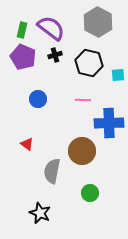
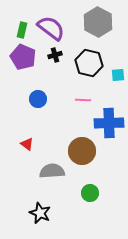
gray semicircle: rotated 75 degrees clockwise
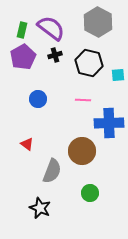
purple pentagon: rotated 20 degrees clockwise
gray semicircle: rotated 115 degrees clockwise
black star: moved 5 px up
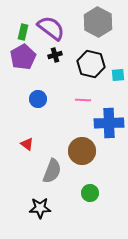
green rectangle: moved 1 px right, 2 px down
black hexagon: moved 2 px right, 1 px down
black star: rotated 25 degrees counterclockwise
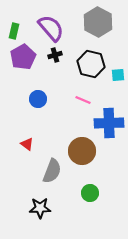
purple semicircle: rotated 12 degrees clockwise
green rectangle: moved 9 px left, 1 px up
pink line: rotated 21 degrees clockwise
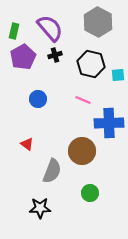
purple semicircle: moved 1 px left
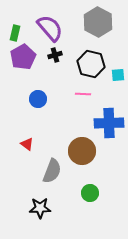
green rectangle: moved 1 px right, 2 px down
pink line: moved 6 px up; rotated 21 degrees counterclockwise
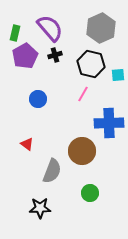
gray hexagon: moved 3 px right, 6 px down; rotated 8 degrees clockwise
purple pentagon: moved 2 px right, 1 px up
pink line: rotated 63 degrees counterclockwise
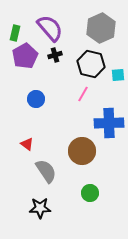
blue circle: moved 2 px left
gray semicircle: moved 6 px left; rotated 55 degrees counterclockwise
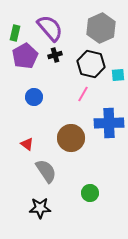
blue circle: moved 2 px left, 2 px up
brown circle: moved 11 px left, 13 px up
